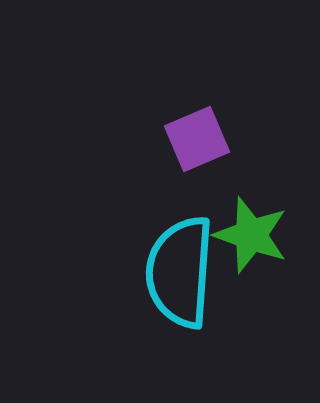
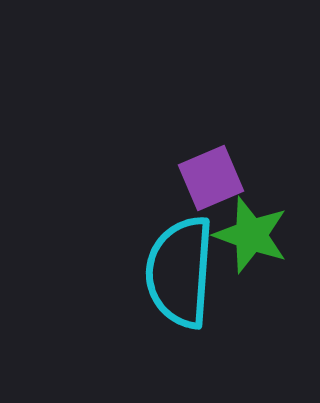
purple square: moved 14 px right, 39 px down
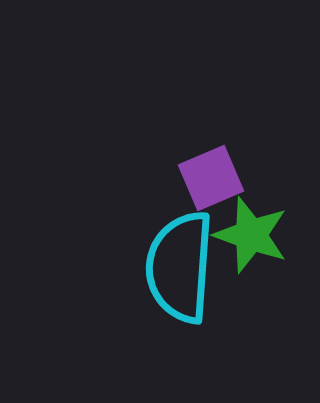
cyan semicircle: moved 5 px up
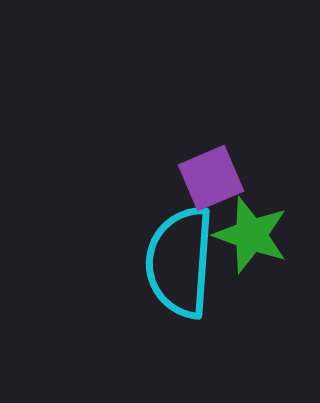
cyan semicircle: moved 5 px up
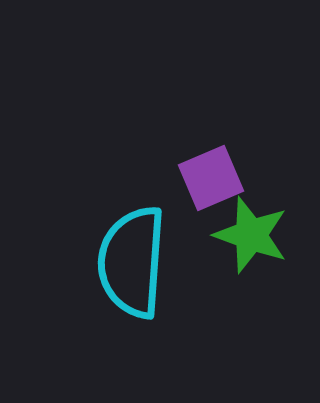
cyan semicircle: moved 48 px left
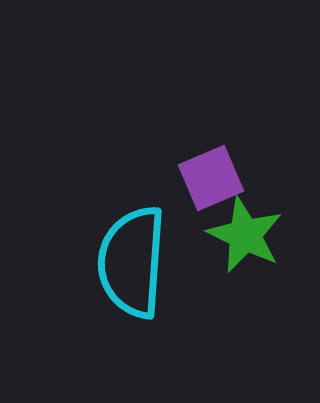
green star: moved 6 px left; rotated 6 degrees clockwise
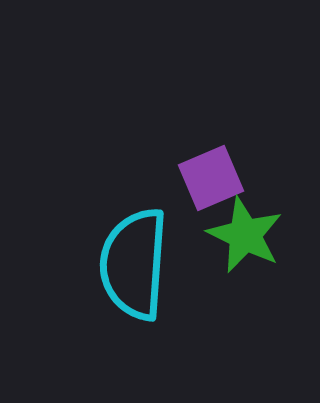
cyan semicircle: moved 2 px right, 2 px down
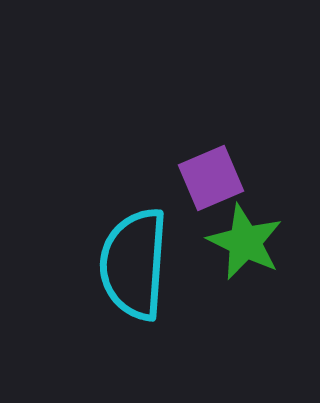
green star: moved 7 px down
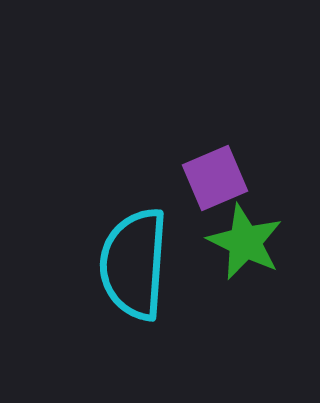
purple square: moved 4 px right
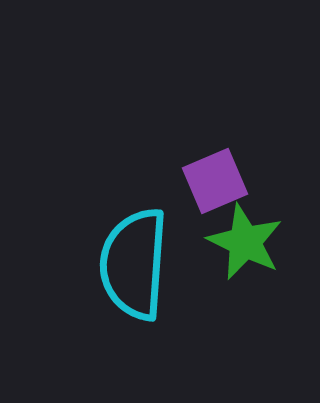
purple square: moved 3 px down
